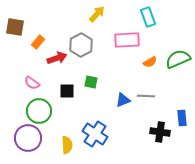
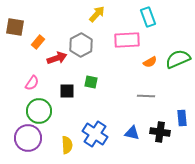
pink semicircle: rotated 91 degrees counterclockwise
blue triangle: moved 9 px right, 33 px down; rotated 35 degrees clockwise
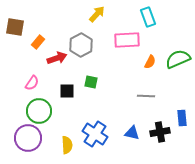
orange semicircle: rotated 32 degrees counterclockwise
black cross: rotated 18 degrees counterclockwise
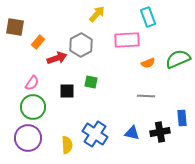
orange semicircle: moved 2 px left, 1 px down; rotated 40 degrees clockwise
green circle: moved 6 px left, 4 px up
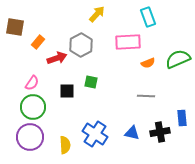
pink rectangle: moved 1 px right, 2 px down
purple circle: moved 2 px right, 1 px up
yellow semicircle: moved 2 px left
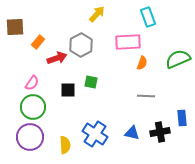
brown square: rotated 12 degrees counterclockwise
orange semicircle: moved 6 px left; rotated 48 degrees counterclockwise
black square: moved 1 px right, 1 px up
